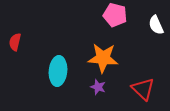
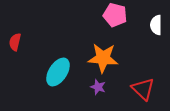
white semicircle: rotated 24 degrees clockwise
cyan ellipse: moved 1 px down; rotated 28 degrees clockwise
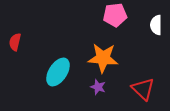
pink pentagon: rotated 20 degrees counterclockwise
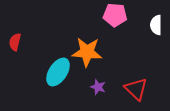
pink pentagon: rotated 10 degrees clockwise
orange star: moved 16 px left, 6 px up
red triangle: moved 7 px left
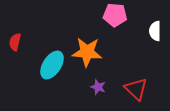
white semicircle: moved 1 px left, 6 px down
cyan ellipse: moved 6 px left, 7 px up
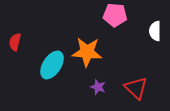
red triangle: moved 1 px up
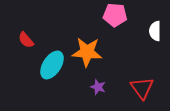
red semicircle: moved 11 px right, 2 px up; rotated 54 degrees counterclockwise
red triangle: moved 6 px right; rotated 10 degrees clockwise
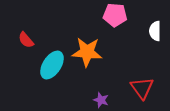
purple star: moved 3 px right, 13 px down
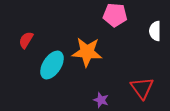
red semicircle: rotated 72 degrees clockwise
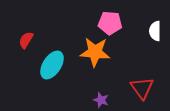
pink pentagon: moved 5 px left, 8 px down
orange star: moved 8 px right
